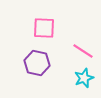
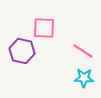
purple hexagon: moved 15 px left, 12 px up
cyan star: rotated 24 degrees clockwise
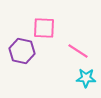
pink line: moved 5 px left
cyan star: moved 2 px right
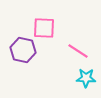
purple hexagon: moved 1 px right, 1 px up
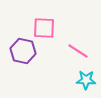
purple hexagon: moved 1 px down
cyan star: moved 2 px down
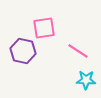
pink square: rotated 10 degrees counterclockwise
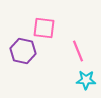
pink square: rotated 15 degrees clockwise
pink line: rotated 35 degrees clockwise
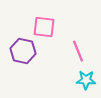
pink square: moved 1 px up
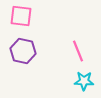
pink square: moved 23 px left, 11 px up
cyan star: moved 2 px left, 1 px down
